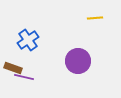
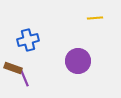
blue cross: rotated 20 degrees clockwise
purple line: rotated 54 degrees clockwise
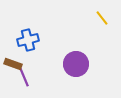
yellow line: moved 7 px right; rotated 56 degrees clockwise
purple circle: moved 2 px left, 3 px down
brown rectangle: moved 4 px up
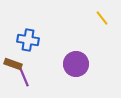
blue cross: rotated 25 degrees clockwise
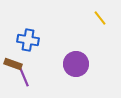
yellow line: moved 2 px left
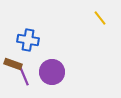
purple circle: moved 24 px left, 8 px down
purple line: moved 1 px up
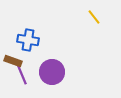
yellow line: moved 6 px left, 1 px up
brown rectangle: moved 3 px up
purple line: moved 2 px left, 1 px up
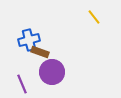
blue cross: moved 1 px right; rotated 25 degrees counterclockwise
brown rectangle: moved 27 px right, 9 px up
purple line: moved 9 px down
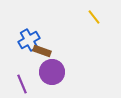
blue cross: rotated 15 degrees counterclockwise
brown rectangle: moved 2 px right, 1 px up
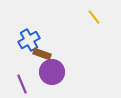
brown rectangle: moved 3 px down
